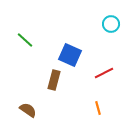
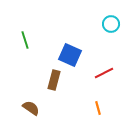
green line: rotated 30 degrees clockwise
brown semicircle: moved 3 px right, 2 px up
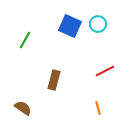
cyan circle: moved 13 px left
green line: rotated 48 degrees clockwise
blue square: moved 29 px up
red line: moved 1 px right, 2 px up
brown semicircle: moved 8 px left
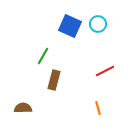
green line: moved 18 px right, 16 px down
brown semicircle: rotated 36 degrees counterclockwise
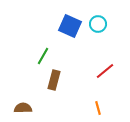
red line: rotated 12 degrees counterclockwise
